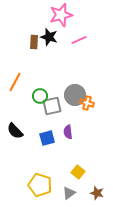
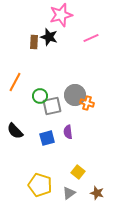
pink line: moved 12 px right, 2 px up
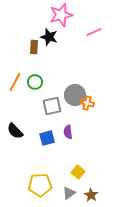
pink line: moved 3 px right, 6 px up
brown rectangle: moved 5 px down
green circle: moved 5 px left, 14 px up
yellow pentagon: rotated 20 degrees counterclockwise
brown star: moved 6 px left, 2 px down; rotated 16 degrees clockwise
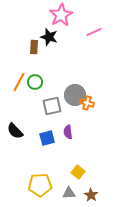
pink star: rotated 15 degrees counterclockwise
orange line: moved 4 px right
gray triangle: rotated 32 degrees clockwise
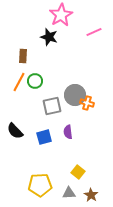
brown rectangle: moved 11 px left, 9 px down
green circle: moved 1 px up
blue square: moved 3 px left, 1 px up
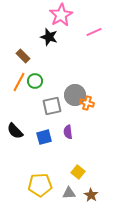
brown rectangle: rotated 48 degrees counterclockwise
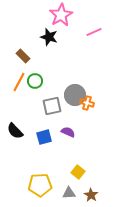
purple semicircle: rotated 120 degrees clockwise
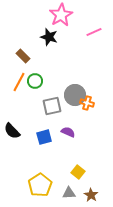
black semicircle: moved 3 px left
yellow pentagon: rotated 30 degrees counterclockwise
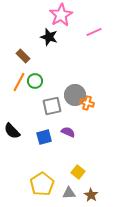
yellow pentagon: moved 2 px right, 1 px up
